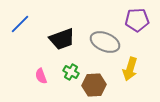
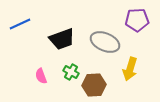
blue line: rotated 20 degrees clockwise
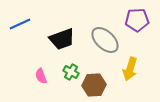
gray ellipse: moved 2 px up; rotated 20 degrees clockwise
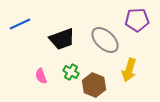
yellow arrow: moved 1 px left, 1 px down
brown hexagon: rotated 25 degrees clockwise
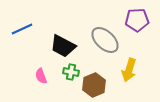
blue line: moved 2 px right, 5 px down
black trapezoid: moved 1 px right, 7 px down; rotated 48 degrees clockwise
green cross: rotated 21 degrees counterclockwise
brown hexagon: rotated 15 degrees clockwise
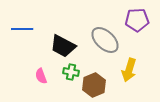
blue line: rotated 25 degrees clockwise
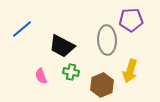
purple pentagon: moved 6 px left
blue line: rotated 40 degrees counterclockwise
gray ellipse: moved 2 px right; rotated 44 degrees clockwise
black trapezoid: moved 1 px left
yellow arrow: moved 1 px right, 1 px down
brown hexagon: moved 8 px right
